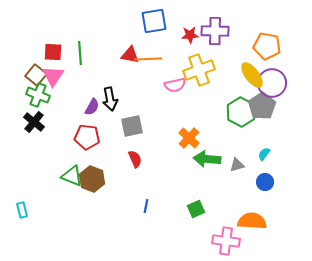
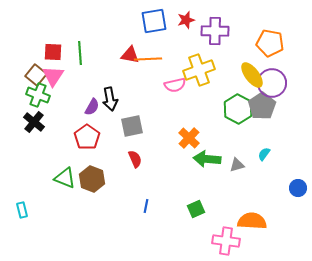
red star: moved 4 px left, 15 px up; rotated 12 degrees counterclockwise
orange pentagon: moved 3 px right, 3 px up
green hexagon: moved 3 px left, 3 px up
red pentagon: rotated 30 degrees clockwise
green triangle: moved 7 px left, 2 px down
blue circle: moved 33 px right, 6 px down
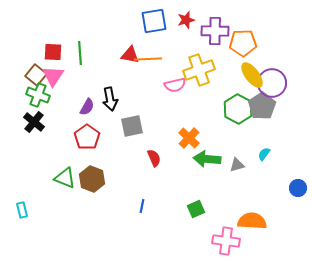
orange pentagon: moved 27 px left; rotated 12 degrees counterclockwise
purple semicircle: moved 5 px left
red semicircle: moved 19 px right, 1 px up
blue line: moved 4 px left
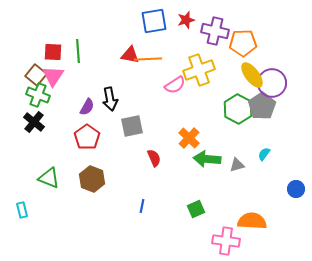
purple cross: rotated 12 degrees clockwise
green line: moved 2 px left, 2 px up
pink semicircle: rotated 20 degrees counterclockwise
green triangle: moved 16 px left
blue circle: moved 2 px left, 1 px down
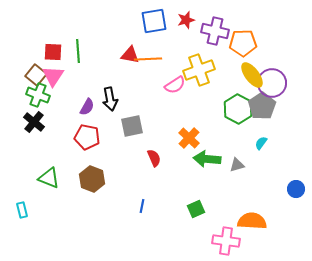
red pentagon: rotated 25 degrees counterclockwise
cyan semicircle: moved 3 px left, 11 px up
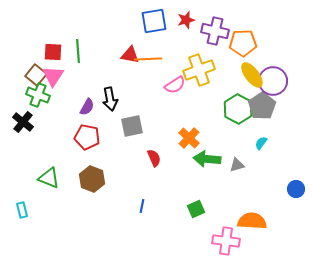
purple circle: moved 1 px right, 2 px up
black cross: moved 11 px left
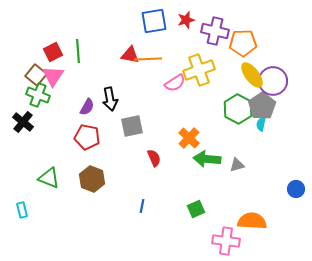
red square: rotated 30 degrees counterclockwise
pink semicircle: moved 2 px up
cyan semicircle: moved 19 px up; rotated 24 degrees counterclockwise
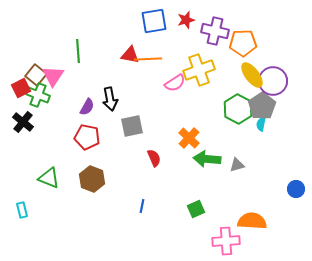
red square: moved 32 px left, 36 px down
pink cross: rotated 12 degrees counterclockwise
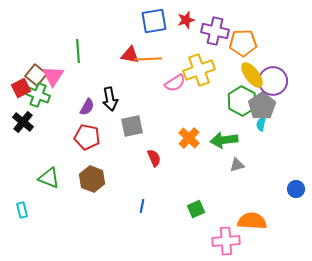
green hexagon: moved 4 px right, 8 px up
green arrow: moved 17 px right, 19 px up; rotated 12 degrees counterclockwise
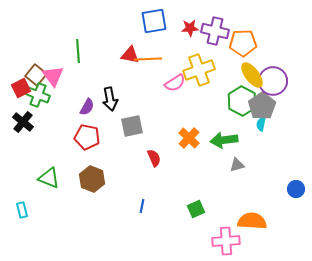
red star: moved 4 px right, 8 px down; rotated 12 degrees clockwise
pink triangle: rotated 10 degrees counterclockwise
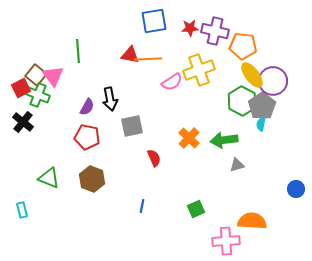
orange pentagon: moved 3 px down; rotated 8 degrees clockwise
pink semicircle: moved 3 px left, 1 px up
